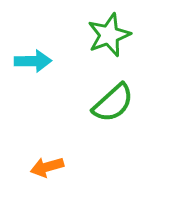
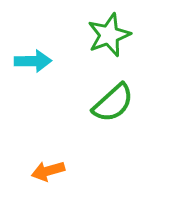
orange arrow: moved 1 px right, 4 px down
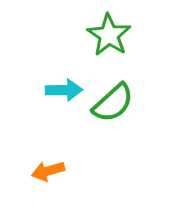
green star: rotated 18 degrees counterclockwise
cyan arrow: moved 31 px right, 29 px down
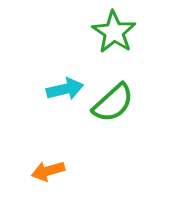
green star: moved 5 px right, 3 px up
cyan arrow: moved 1 px right, 1 px up; rotated 12 degrees counterclockwise
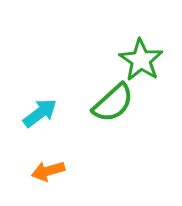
green star: moved 27 px right, 28 px down
cyan arrow: moved 25 px left, 24 px down; rotated 24 degrees counterclockwise
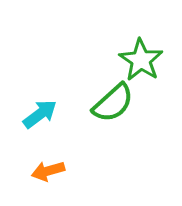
cyan arrow: moved 1 px down
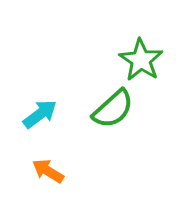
green semicircle: moved 6 px down
orange arrow: rotated 48 degrees clockwise
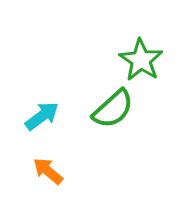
cyan arrow: moved 2 px right, 2 px down
orange arrow: rotated 8 degrees clockwise
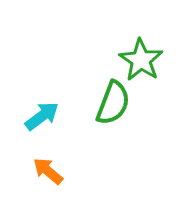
green semicircle: moved 6 px up; rotated 27 degrees counterclockwise
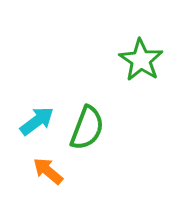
green semicircle: moved 26 px left, 25 px down
cyan arrow: moved 5 px left, 5 px down
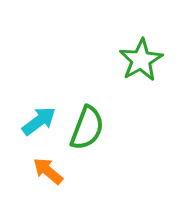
green star: rotated 9 degrees clockwise
cyan arrow: moved 2 px right
